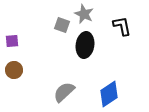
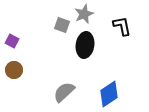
gray star: rotated 24 degrees clockwise
purple square: rotated 32 degrees clockwise
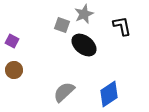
black ellipse: moved 1 px left; rotated 60 degrees counterclockwise
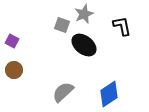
gray semicircle: moved 1 px left
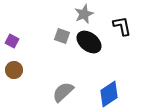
gray square: moved 11 px down
black ellipse: moved 5 px right, 3 px up
